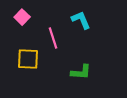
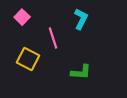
cyan L-shape: moved 1 px up; rotated 50 degrees clockwise
yellow square: rotated 25 degrees clockwise
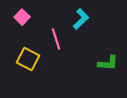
cyan L-shape: rotated 20 degrees clockwise
pink line: moved 3 px right, 1 px down
green L-shape: moved 27 px right, 9 px up
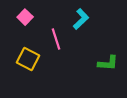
pink square: moved 3 px right
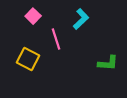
pink square: moved 8 px right, 1 px up
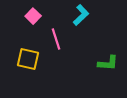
cyan L-shape: moved 4 px up
yellow square: rotated 15 degrees counterclockwise
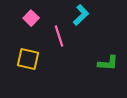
pink square: moved 2 px left, 2 px down
pink line: moved 3 px right, 3 px up
